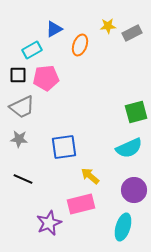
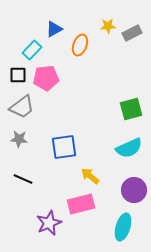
cyan rectangle: rotated 18 degrees counterclockwise
gray trapezoid: rotated 12 degrees counterclockwise
green square: moved 5 px left, 3 px up
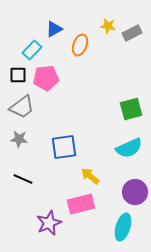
yellow star: rotated 14 degrees clockwise
purple circle: moved 1 px right, 2 px down
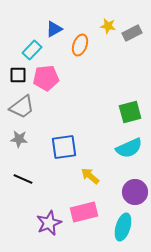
green square: moved 1 px left, 3 px down
pink rectangle: moved 3 px right, 8 px down
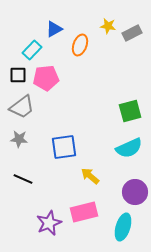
green square: moved 1 px up
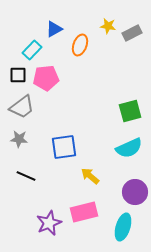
black line: moved 3 px right, 3 px up
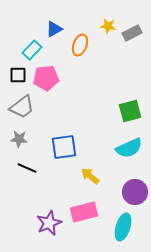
black line: moved 1 px right, 8 px up
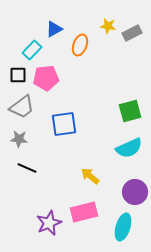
blue square: moved 23 px up
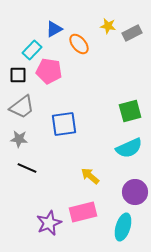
orange ellipse: moved 1 px left, 1 px up; rotated 60 degrees counterclockwise
pink pentagon: moved 3 px right, 7 px up; rotated 15 degrees clockwise
pink rectangle: moved 1 px left
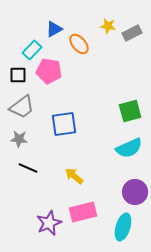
black line: moved 1 px right
yellow arrow: moved 16 px left
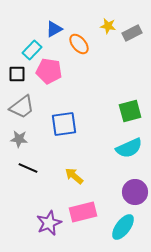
black square: moved 1 px left, 1 px up
cyan ellipse: rotated 20 degrees clockwise
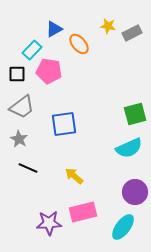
green square: moved 5 px right, 3 px down
gray star: rotated 24 degrees clockwise
purple star: rotated 20 degrees clockwise
